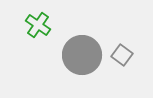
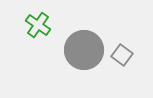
gray circle: moved 2 px right, 5 px up
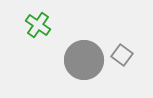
gray circle: moved 10 px down
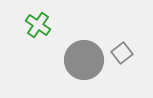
gray square: moved 2 px up; rotated 15 degrees clockwise
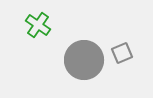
gray square: rotated 15 degrees clockwise
